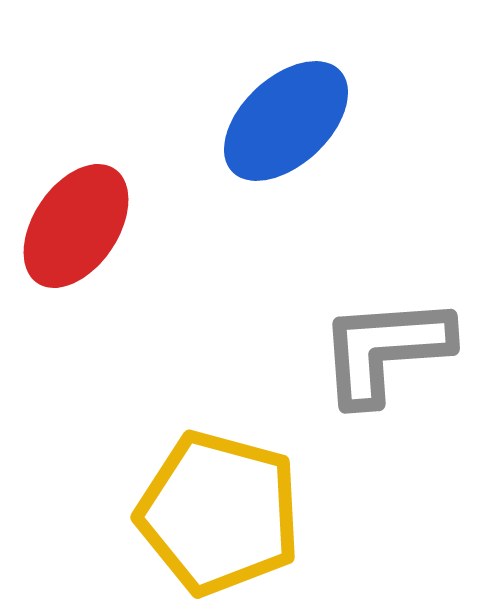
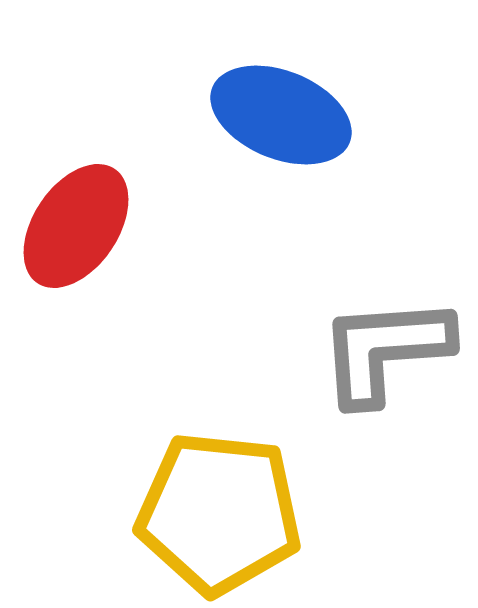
blue ellipse: moved 5 px left, 6 px up; rotated 65 degrees clockwise
yellow pentagon: rotated 9 degrees counterclockwise
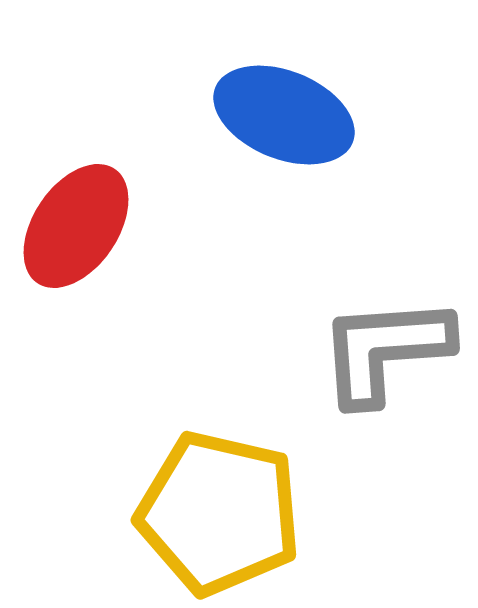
blue ellipse: moved 3 px right
yellow pentagon: rotated 7 degrees clockwise
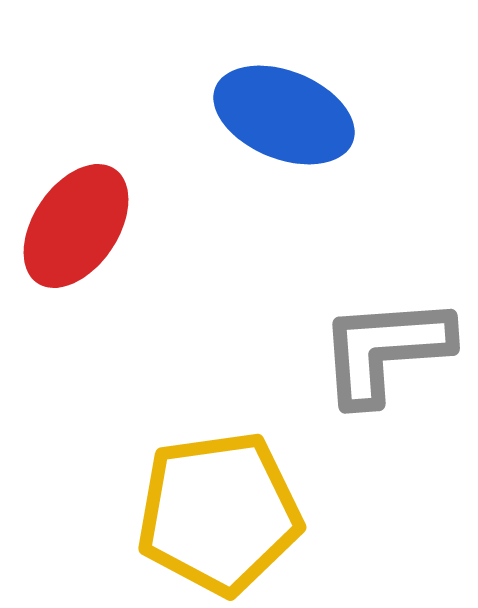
yellow pentagon: rotated 21 degrees counterclockwise
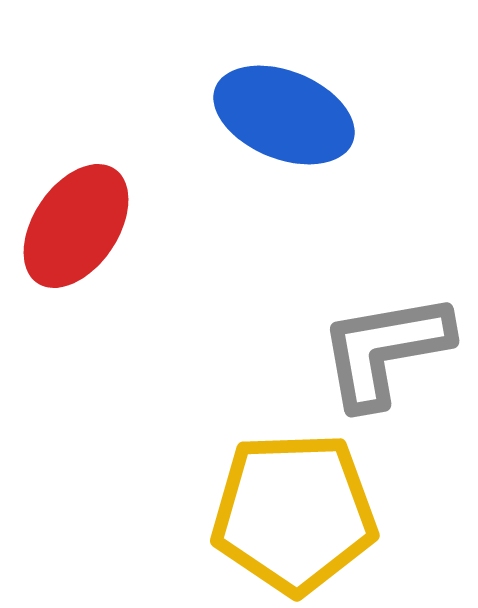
gray L-shape: rotated 6 degrees counterclockwise
yellow pentagon: moved 75 px right; rotated 6 degrees clockwise
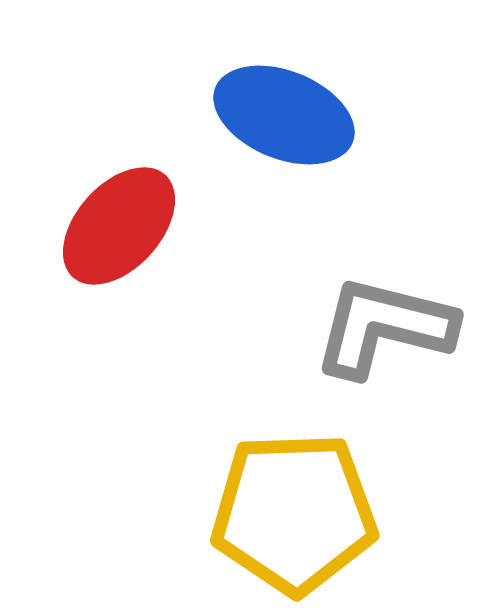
red ellipse: moved 43 px right; rotated 8 degrees clockwise
gray L-shape: moved 1 px left, 23 px up; rotated 24 degrees clockwise
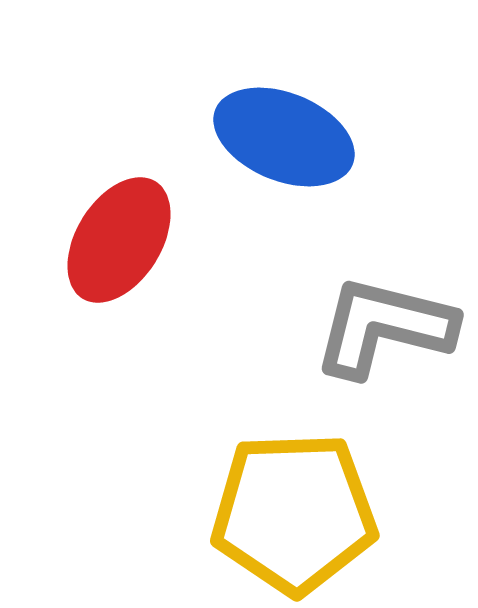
blue ellipse: moved 22 px down
red ellipse: moved 14 px down; rotated 10 degrees counterclockwise
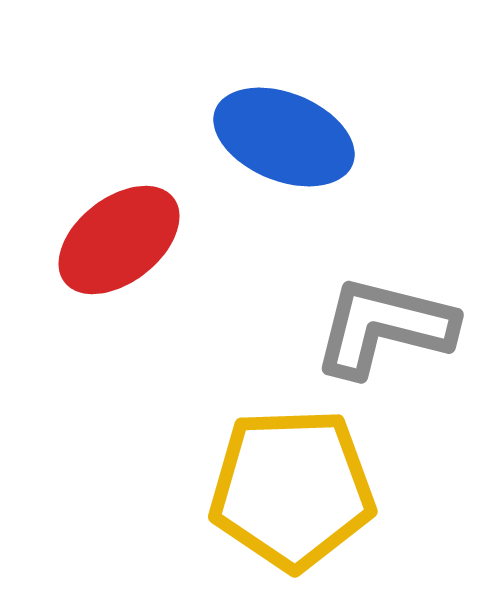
red ellipse: rotated 20 degrees clockwise
yellow pentagon: moved 2 px left, 24 px up
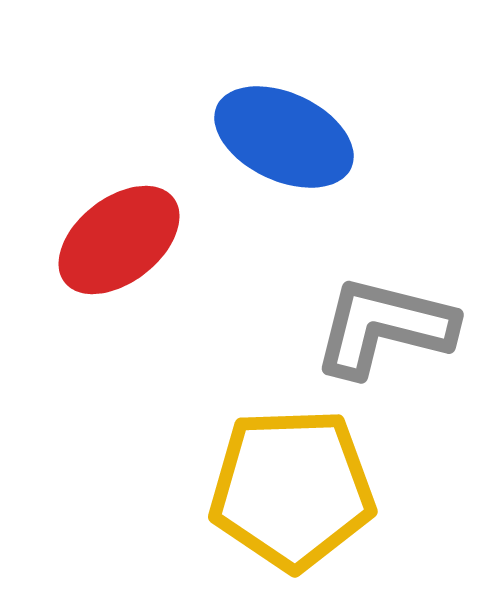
blue ellipse: rotated 3 degrees clockwise
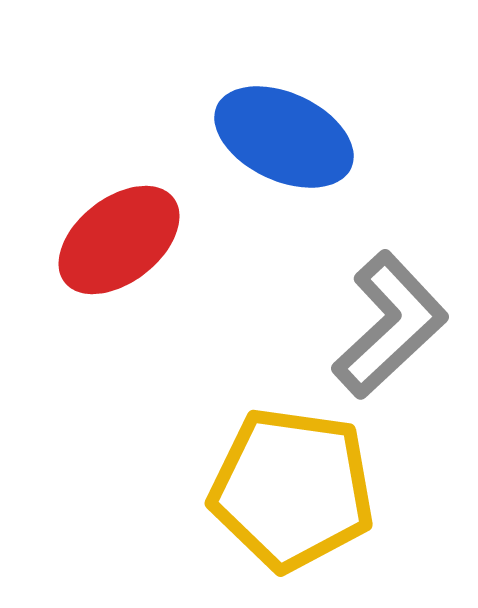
gray L-shape: moved 6 px right, 2 px up; rotated 123 degrees clockwise
yellow pentagon: rotated 10 degrees clockwise
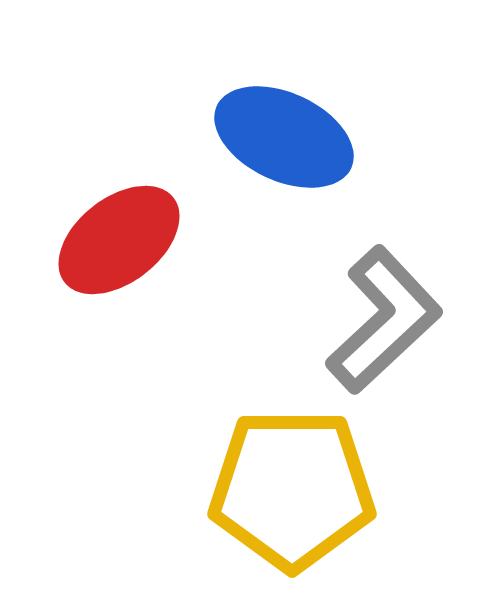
gray L-shape: moved 6 px left, 5 px up
yellow pentagon: rotated 8 degrees counterclockwise
